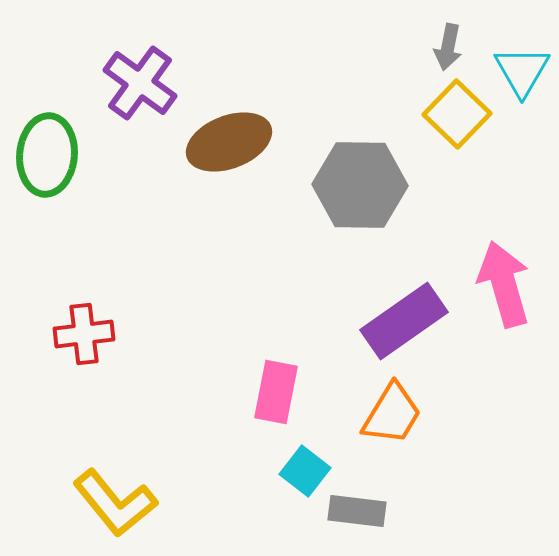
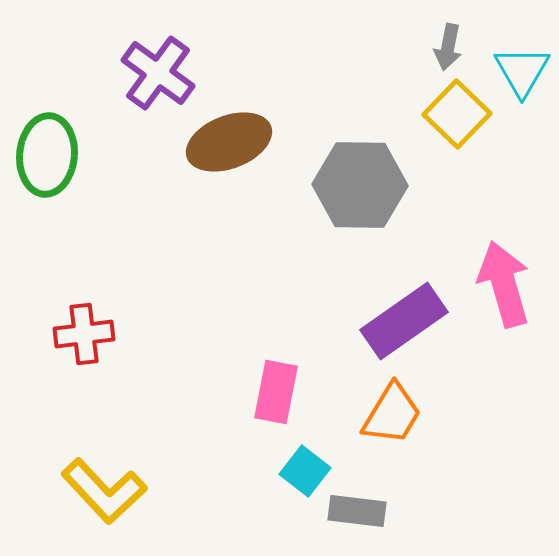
purple cross: moved 18 px right, 10 px up
yellow L-shape: moved 11 px left, 12 px up; rotated 4 degrees counterclockwise
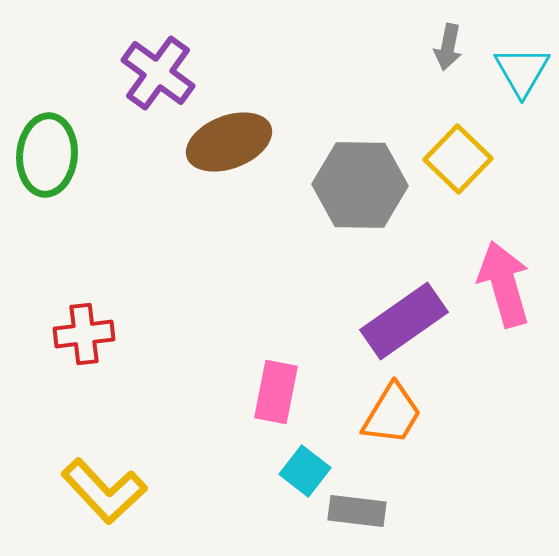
yellow square: moved 1 px right, 45 px down
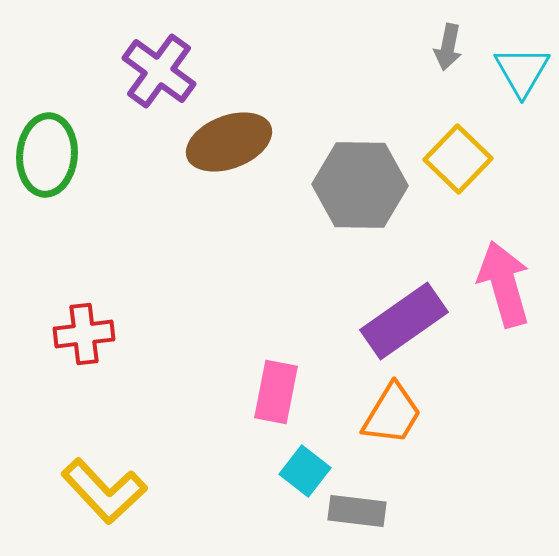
purple cross: moved 1 px right, 2 px up
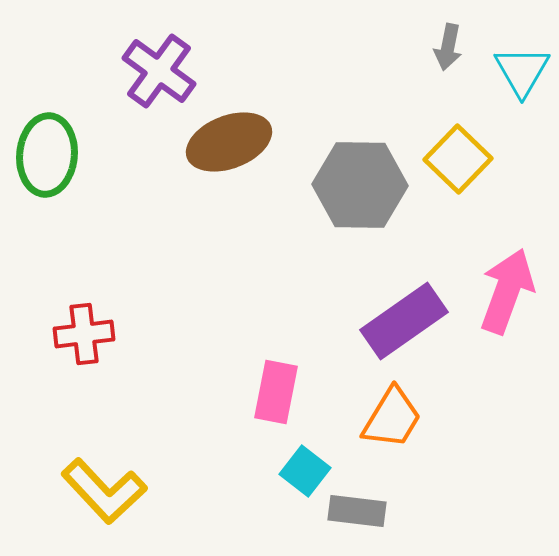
pink arrow: moved 3 px right, 7 px down; rotated 36 degrees clockwise
orange trapezoid: moved 4 px down
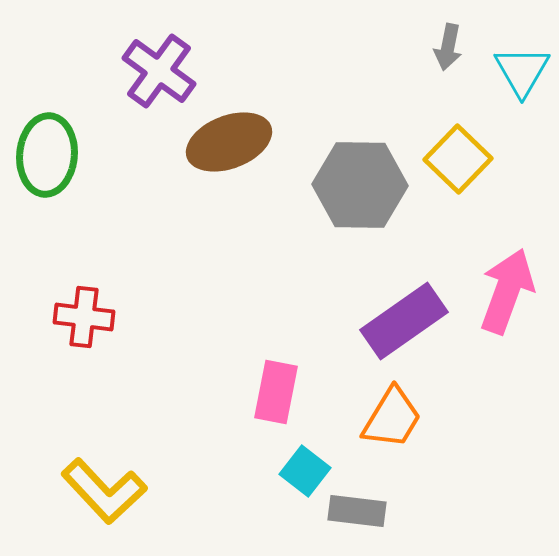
red cross: moved 17 px up; rotated 14 degrees clockwise
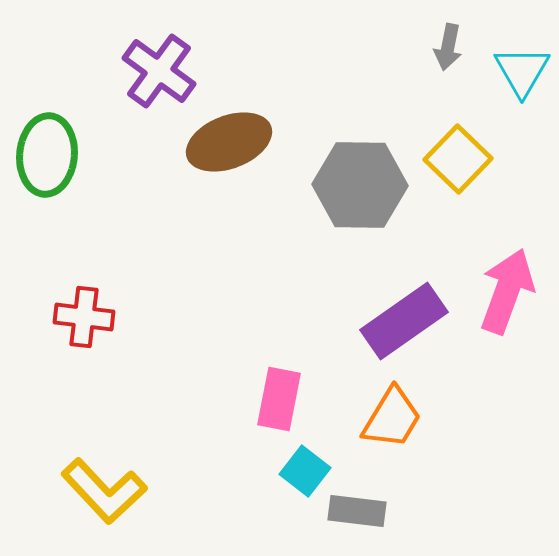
pink rectangle: moved 3 px right, 7 px down
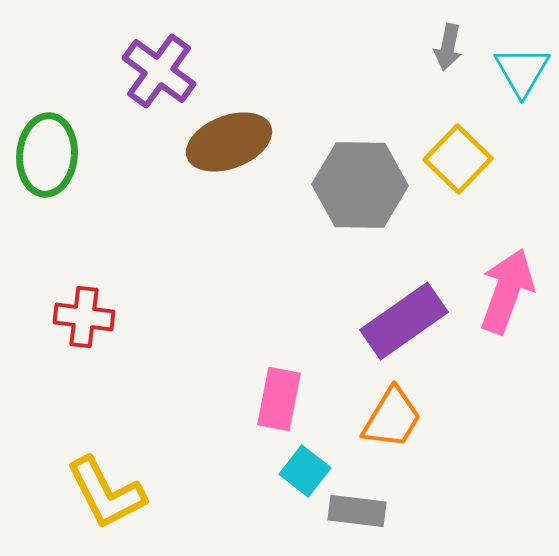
yellow L-shape: moved 2 px right, 2 px down; rotated 16 degrees clockwise
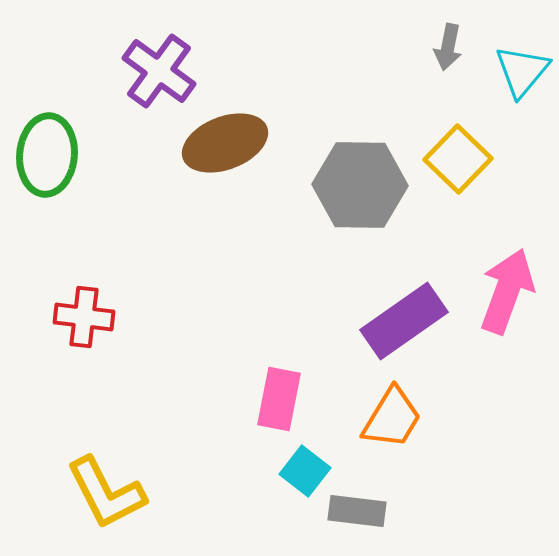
cyan triangle: rotated 10 degrees clockwise
brown ellipse: moved 4 px left, 1 px down
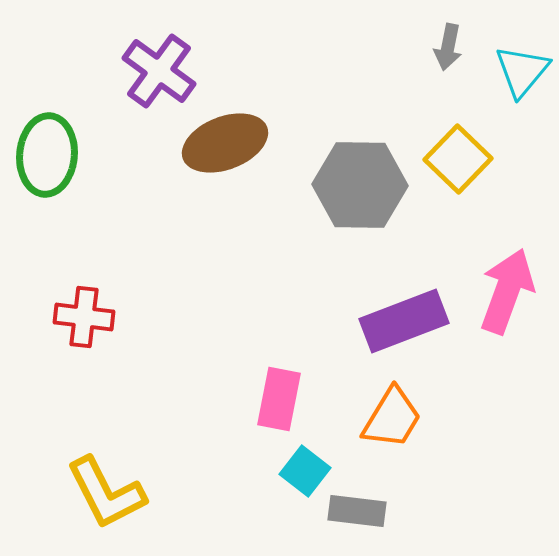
purple rectangle: rotated 14 degrees clockwise
